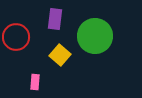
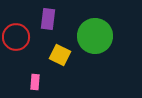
purple rectangle: moved 7 px left
yellow square: rotated 15 degrees counterclockwise
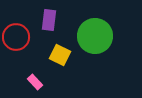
purple rectangle: moved 1 px right, 1 px down
pink rectangle: rotated 49 degrees counterclockwise
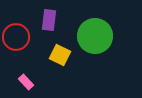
pink rectangle: moved 9 px left
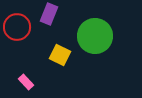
purple rectangle: moved 6 px up; rotated 15 degrees clockwise
red circle: moved 1 px right, 10 px up
